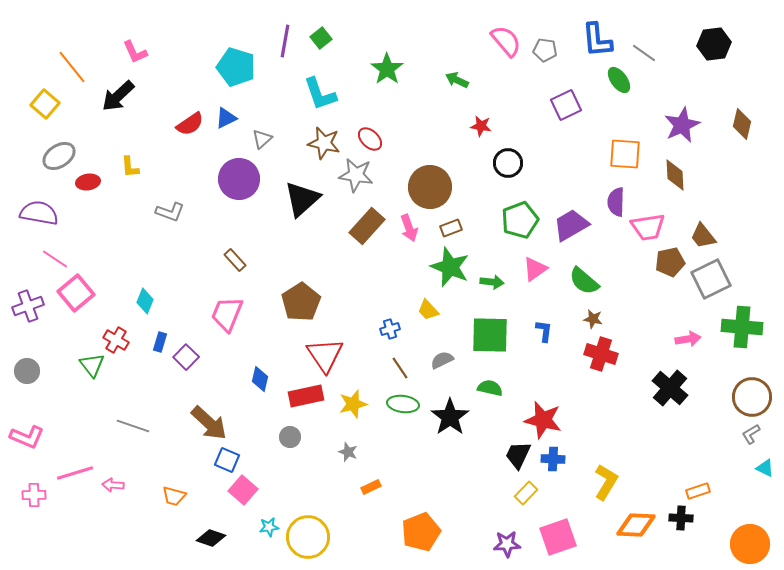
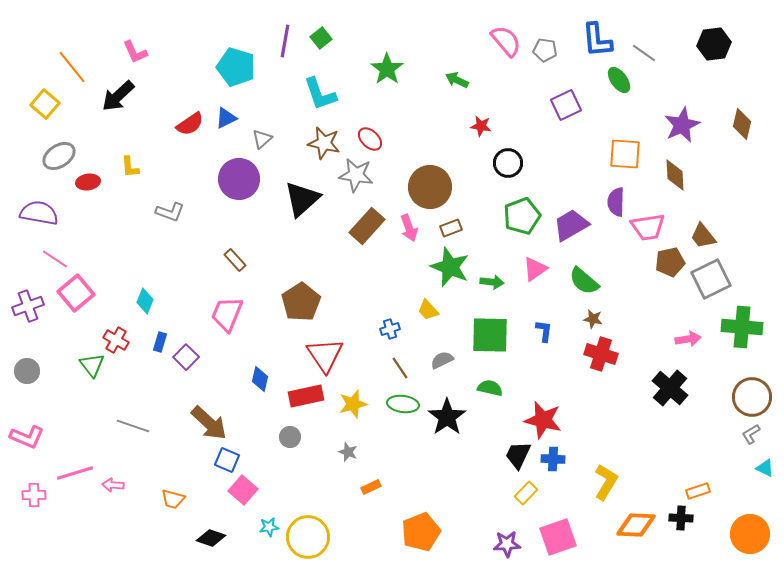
green pentagon at (520, 220): moved 2 px right, 4 px up
black star at (450, 417): moved 3 px left
orange trapezoid at (174, 496): moved 1 px left, 3 px down
orange circle at (750, 544): moved 10 px up
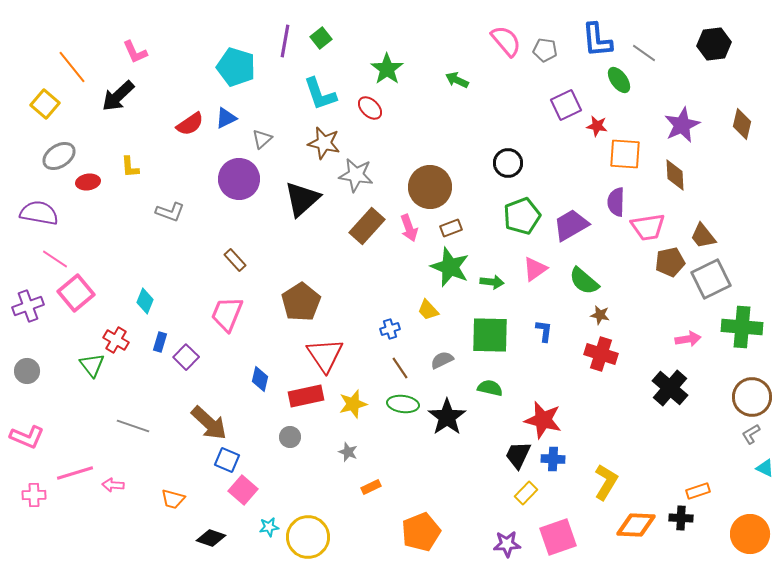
red star at (481, 126): moved 116 px right
red ellipse at (370, 139): moved 31 px up
brown star at (593, 319): moved 7 px right, 4 px up
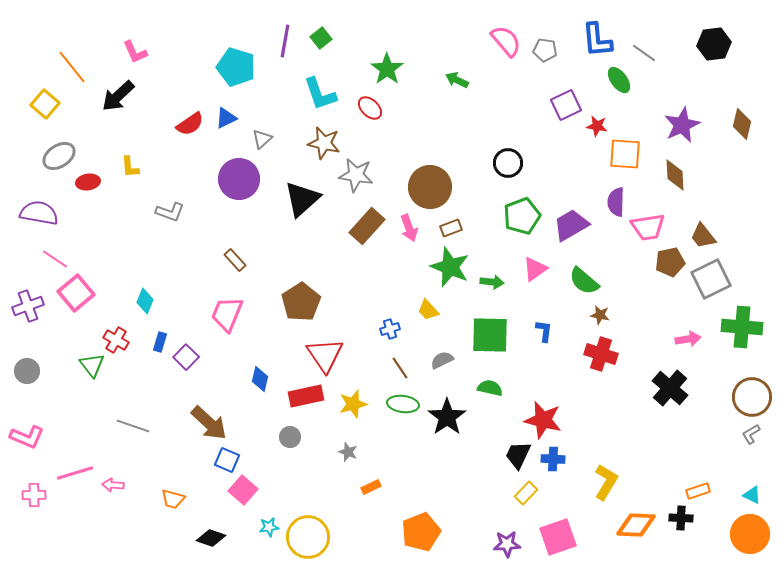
cyan triangle at (765, 468): moved 13 px left, 27 px down
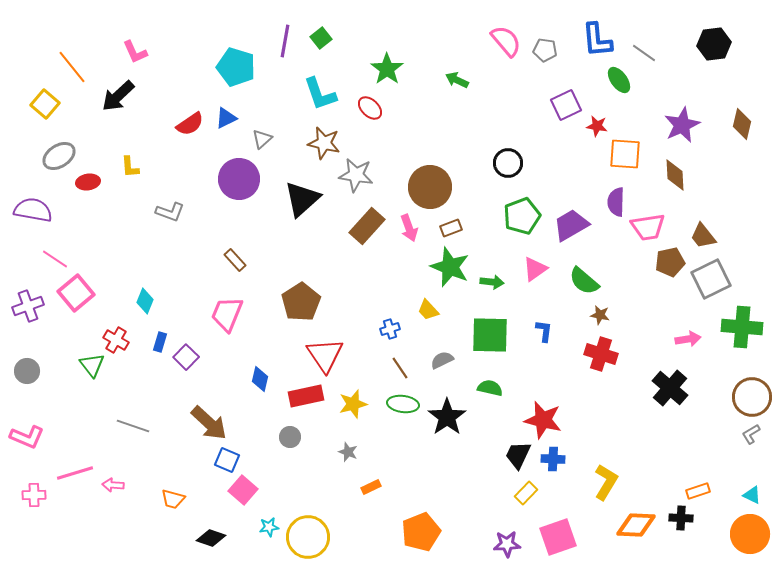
purple semicircle at (39, 213): moved 6 px left, 3 px up
